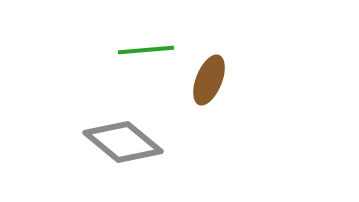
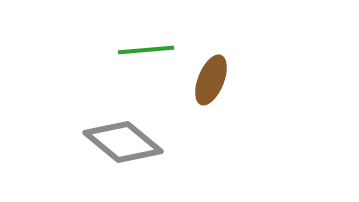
brown ellipse: moved 2 px right
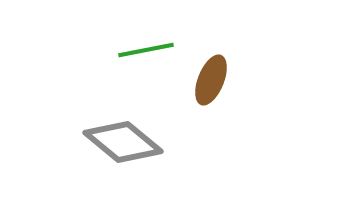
green line: rotated 6 degrees counterclockwise
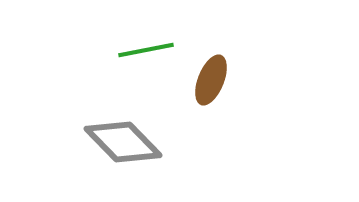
gray diamond: rotated 6 degrees clockwise
